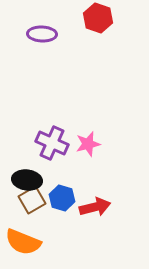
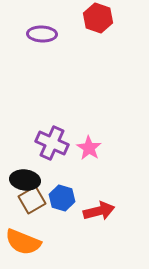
pink star: moved 1 px right, 4 px down; rotated 25 degrees counterclockwise
black ellipse: moved 2 px left
red arrow: moved 4 px right, 4 px down
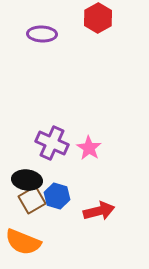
red hexagon: rotated 12 degrees clockwise
black ellipse: moved 2 px right
blue hexagon: moved 5 px left, 2 px up
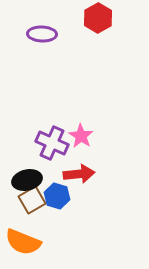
pink star: moved 8 px left, 12 px up
black ellipse: rotated 20 degrees counterclockwise
red arrow: moved 20 px left, 37 px up; rotated 8 degrees clockwise
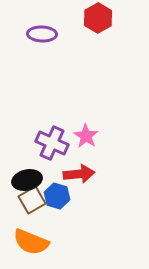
pink star: moved 5 px right
orange semicircle: moved 8 px right
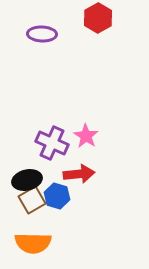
orange semicircle: moved 2 px right, 1 px down; rotated 21 degrees counterclockwise
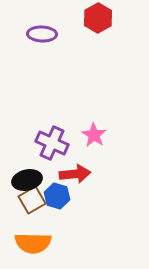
pink star: moved 8 px right, 1 px up
red arrow: moved 4 px left
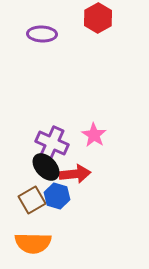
black ellipse: moved 19 px right, 13 px up; rotated 60 degrees clockwise
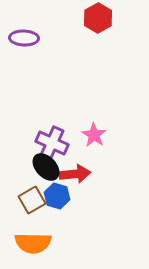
purple ellipse: moved 18 px left, 4 px down
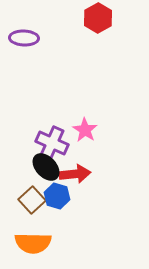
pink star: moved 9 px left, 5 px up
brown square: rotated 12 degrees counterclockwise
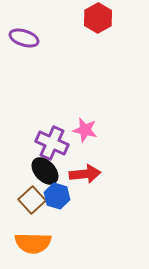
purple ellipse: rotated 16 degrees clockwise
pink star: rotated 20 degrees counterclockwise
black ellipse: moved 1 px left, 4 px down
red arrow: moved 10 px right
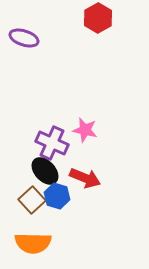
red arrow: moved 4 px down; rotated 28 degrees clockwise
